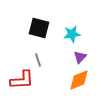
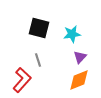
red L-shape: rotated 45 degrees counterclockwise
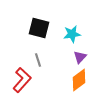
orange diamond: rotated 15 degrees counterclockwise
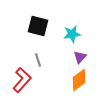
black square: moved 1 px left, 2 px up
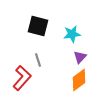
red L-shape: moved 2 px up
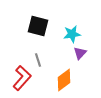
purple triangle: moved 4 px up
orange diamond: moved 15 px left
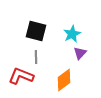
black square: moved 2 px left, 5 px down
cyan star: rotated 18 degrees counterclockwise
gray line: moved 2 px left, 3 px up; rotated 16 degrees clockwise
red L-shape: moved 1 px left, 2 px up; rotated 110 degrees counterclockwise
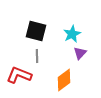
gray line: moved 1 px right, 1 px up
red L-shape: moved 2 px left, 1 px up
